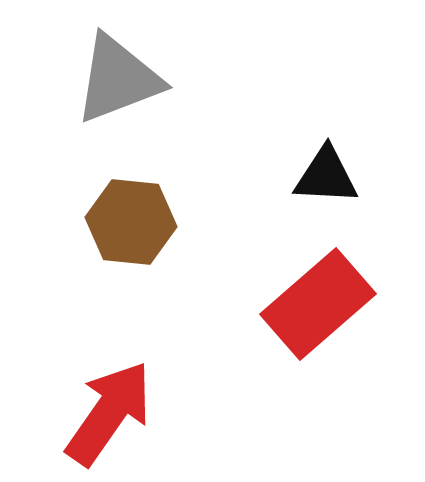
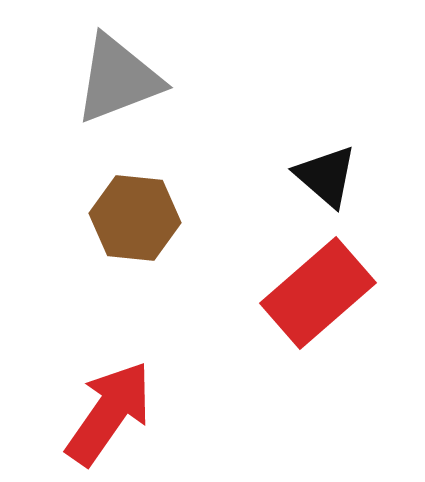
black triangle: rotated 38 degrees clockwise
brown hexagon: moved 4 px right, 4 px up
red rectangle: moved 11 px up
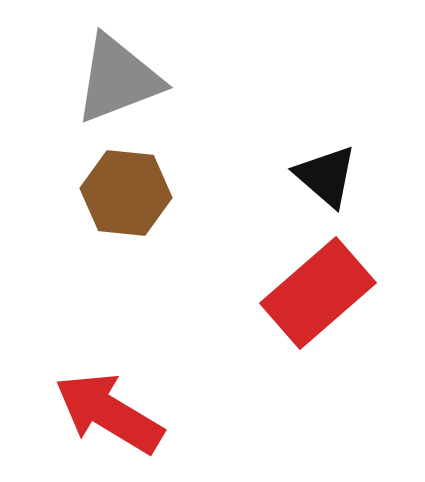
brown hexagon: moved 9 px left, 25 px up
red arrow: rotated 94 degrees counterclockwise
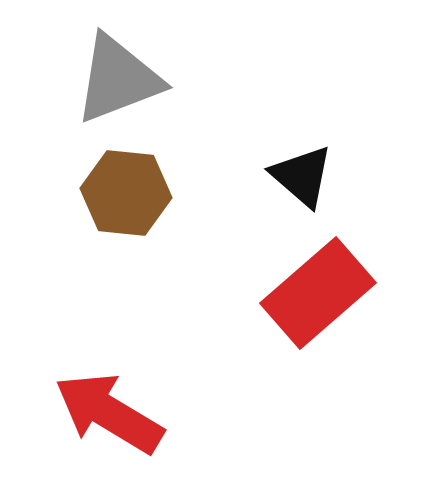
black triangle: moved 24 px left
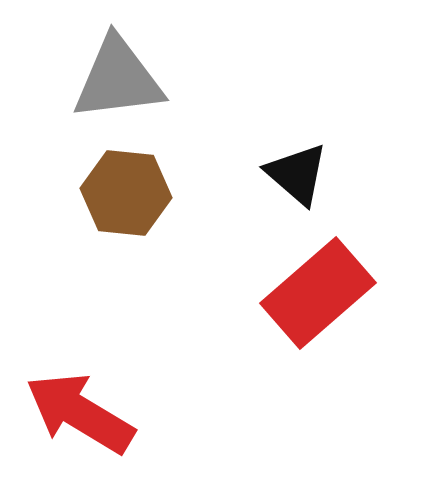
gray triangle: rotated 14 degrees clockwise
black triangle: moved 5 px left, 2 px up
red arrow: moved 29 px left
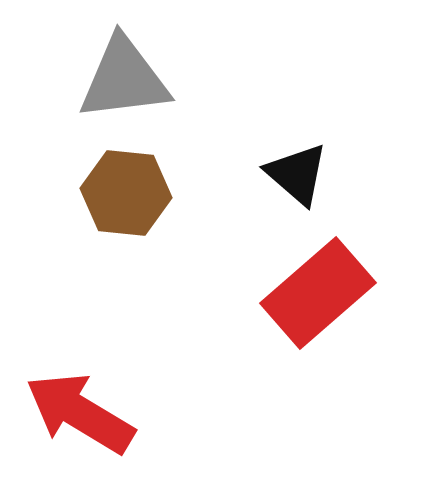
gray triangle: moved 6 px right
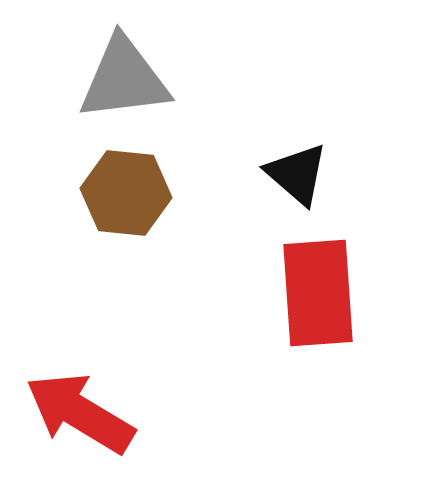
red rectangle: rotated 53 degrees counterclockwise
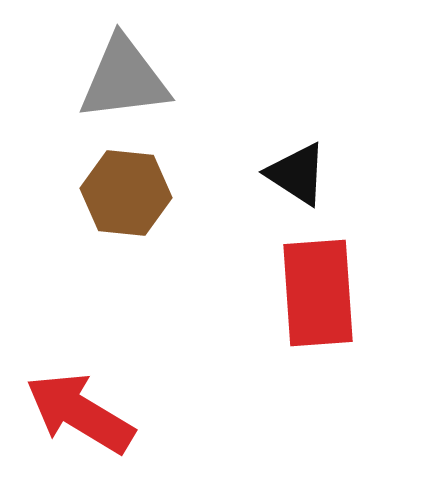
black triangle: rotated 8 degrees counterclockwise
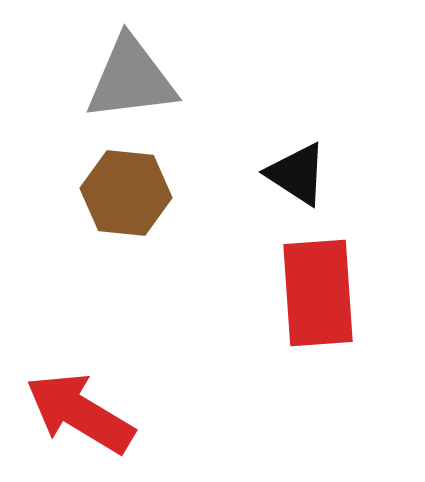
gray triangle: moved 7 px right
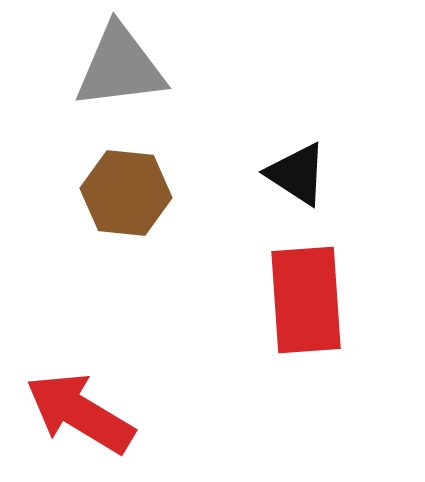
gray triangle: moved 11 px left, 12 px up
red rectangle: moved 12 px left, 7 px down
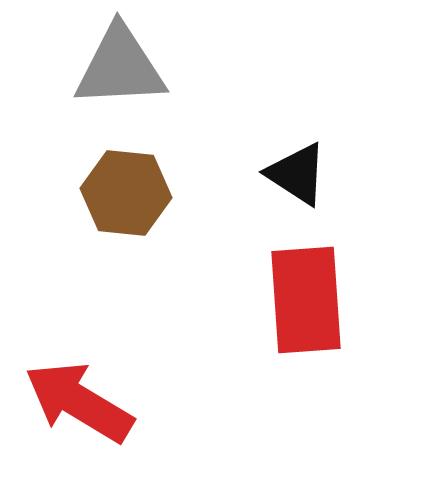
gray triangle: rotated 4 degrees clockwise
red arrow: moved 1 px left, 11 px up
